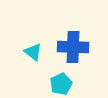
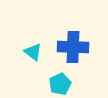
cyan pentagon: moved 1 px left
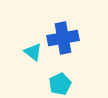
blue cross: moved 10 px left, 9 px up; rotated 12 degrees counterclockwise
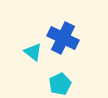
blue cross: rotated 36 degrees clockwise
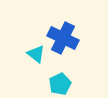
cyan triangle: moved 3 px right, 2 px down
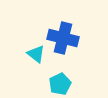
blue cross: rotated 12 degrees counterclockwise
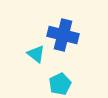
blue cross: moved 3 px up
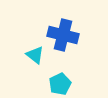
cyan triangle: moved 1 px left, 1 px down
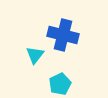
cyan triangle: rotated 30 degrees clockwise
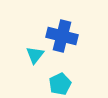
blue cross: moved 1 px left, 1 px down
